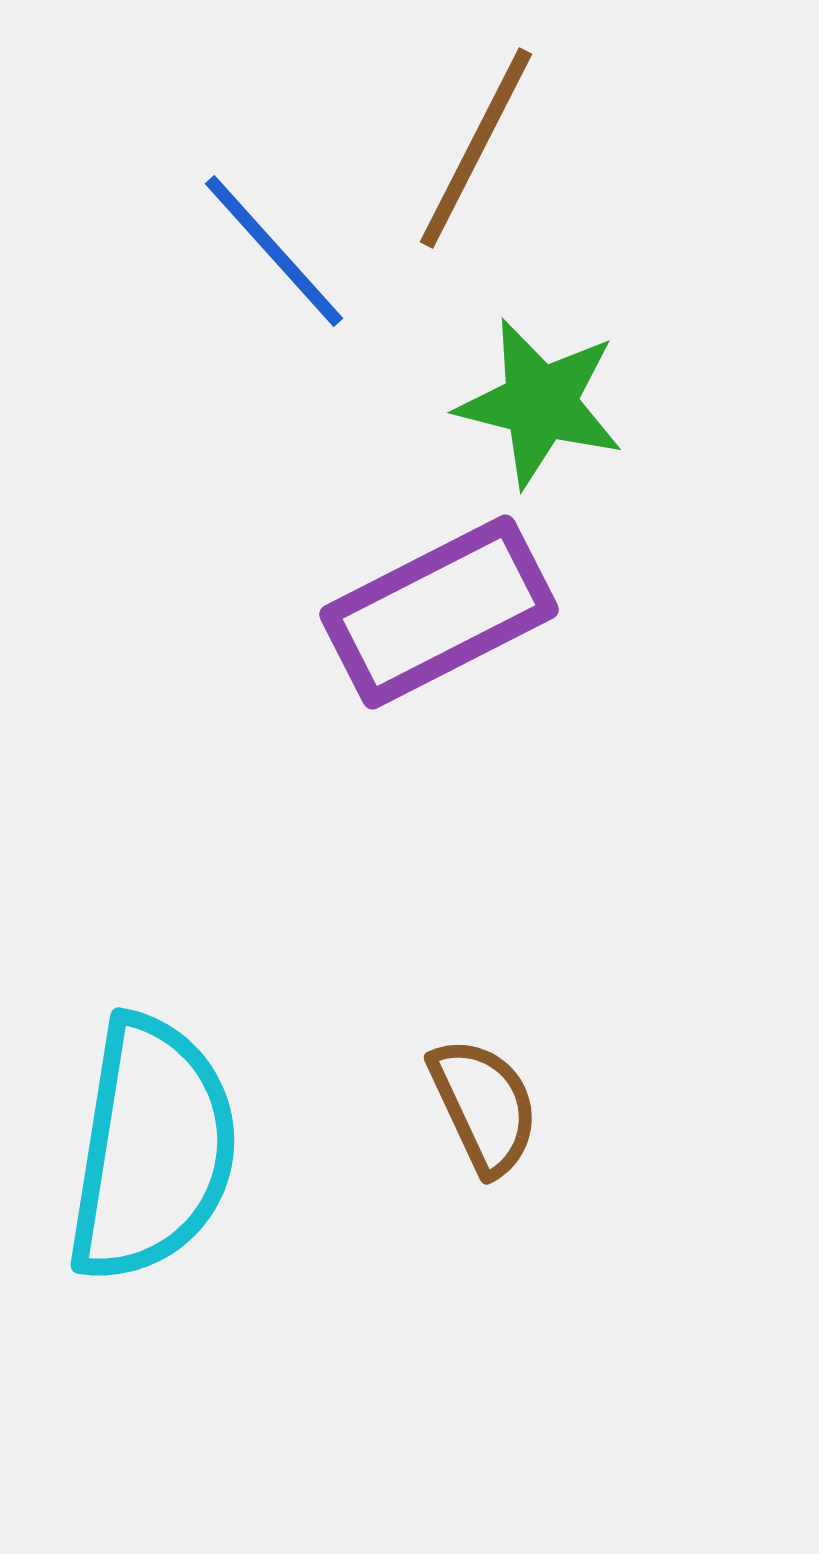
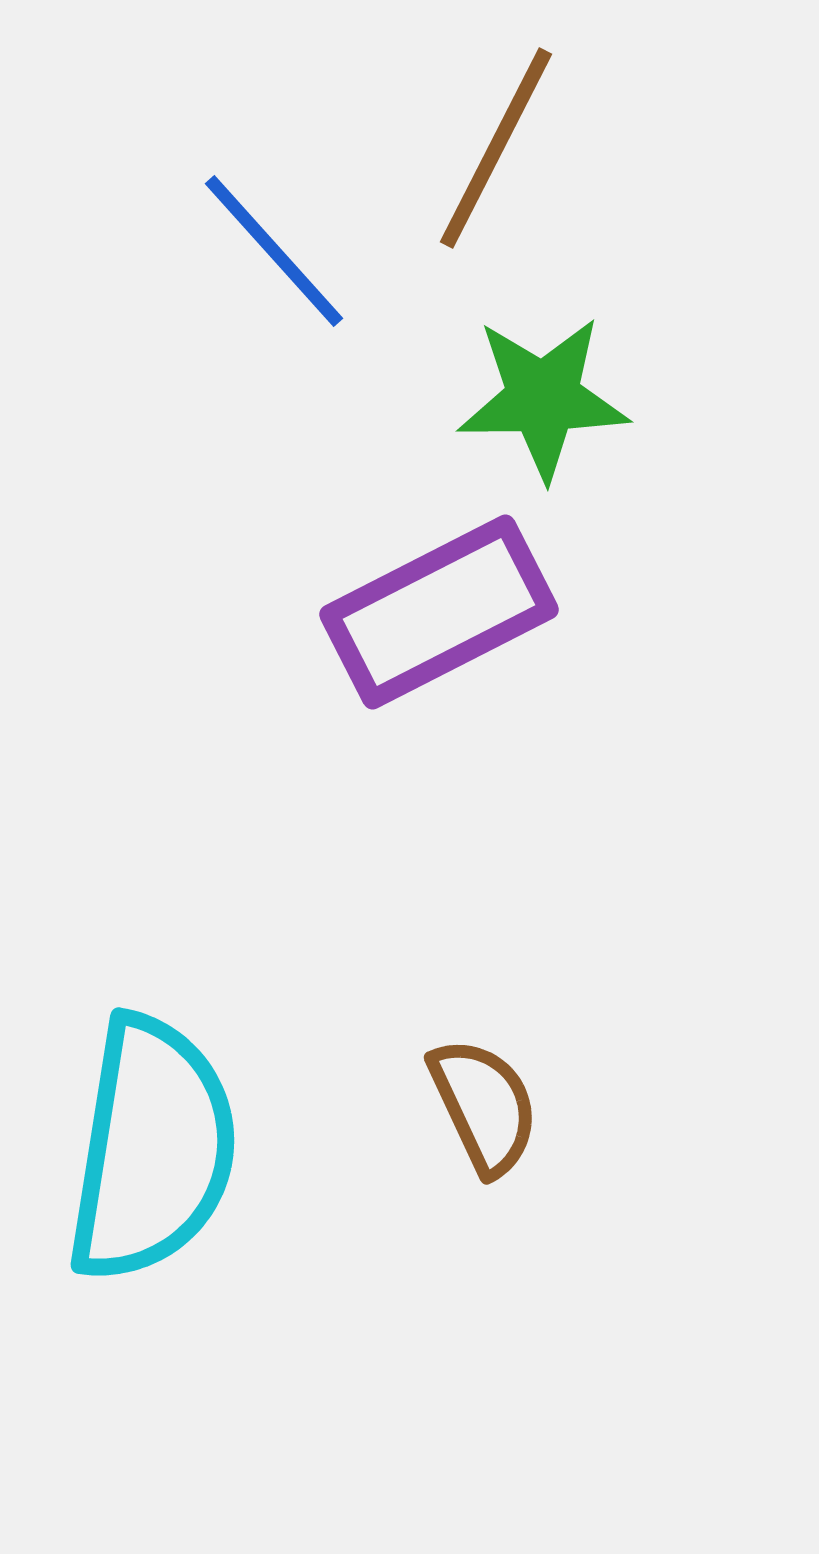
brown line: moved 20 px right
green star: moved 3 px right, 5 px up; rotated 15 degrees counterclockwise
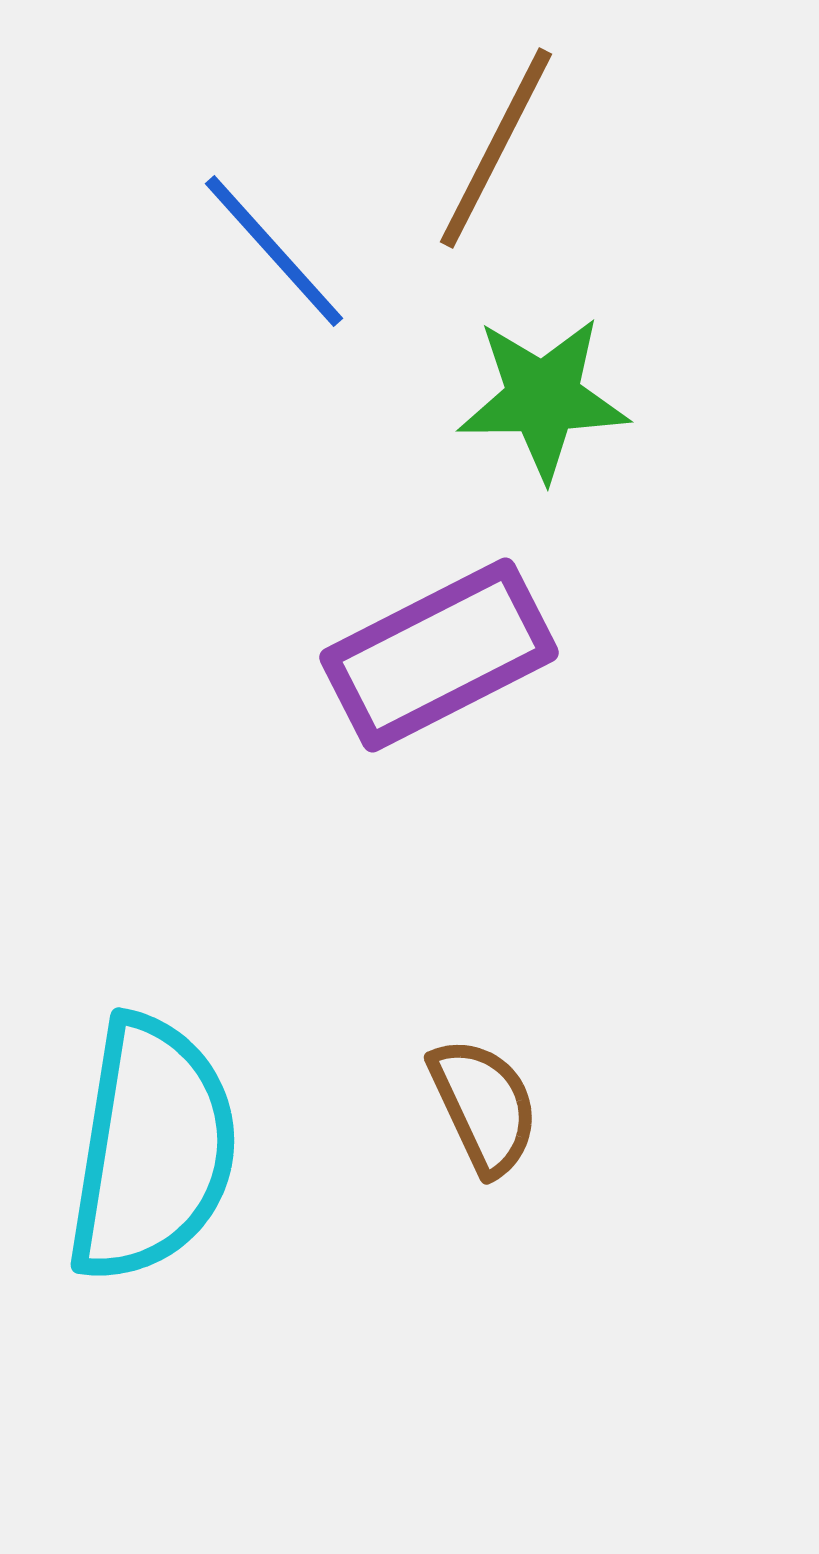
purple rectangle: moved 43 px down
